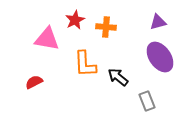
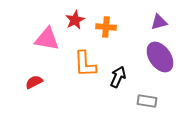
purple triangle: moved 1 px right
black arrow: rotated 75 degrees clockwise
gray rectangle: rotated 60 degrees counterclockwise
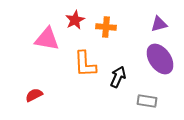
purple triangle: moved 2 px down
purple ellipse: moved 2 px down
red semicircle: moved 13 px down
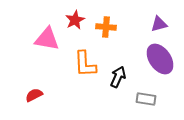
gray rectangle: moved 1 px left, 2 px up
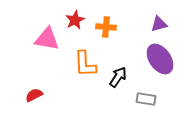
black arrow: rotated 10 degrees clockwise
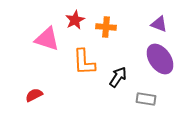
purple triangle: rotated 36 degrees clockwise
pink triangle: rotated 8 degrees clockwise
orange L-shape: moved 1 px left, 2 px up
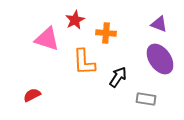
orange cross: moved 6 px down
red semicircle: moved 2 px left
